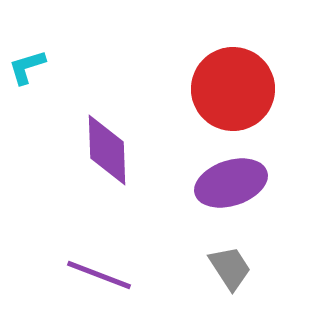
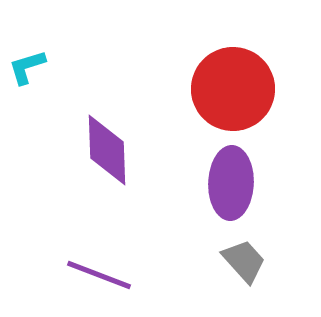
purple ellipse: rotated 70 degrees counterclockwise
gray trapezoid: moved 14 px right, 7 px up; rotated 9 degrees counterclockwise
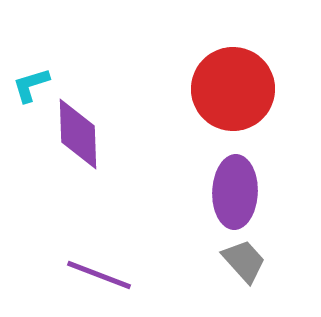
cyan L-shape: moved 4 px right, 18 px down
purple diamond: moved 29 px left, 16 px up
purple ellipse: moved 4 px right, 9 px down
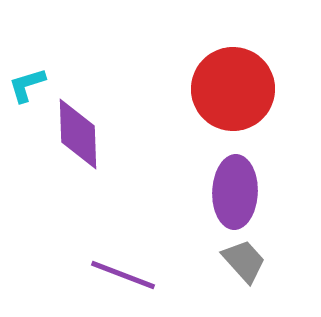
cyan L-shape: moved 4 px left
purple line: moved 24 px right
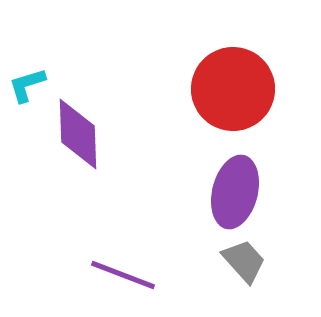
purple ellipse: rotated 12 degrees clockwise
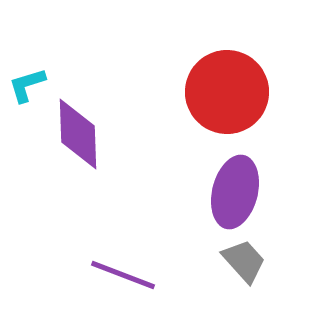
red circle: moved 6 px left, 3 px down
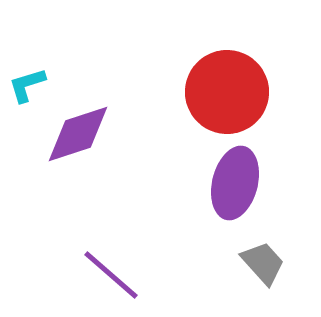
purple diamond: rotated 74 degrees clockwise
purple ellipse: moved 9 px up
gray trapezoid: moved 19 px right, 2 px down
purple line: moved 12 px left; rotated 20 degrees clockwise
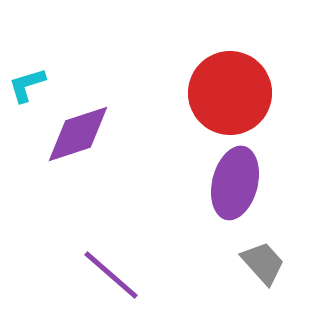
red circle: moved 3 px right, 1 px down
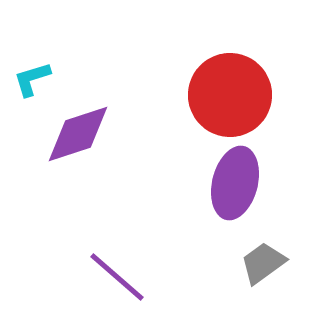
cyan L-shape: moved 5 px right, 6 px up
red circle: moved 2 px down
gray trapezoid: rotated 84 degrees counterclockwise
purple line: moved 6 px right, 2 px down
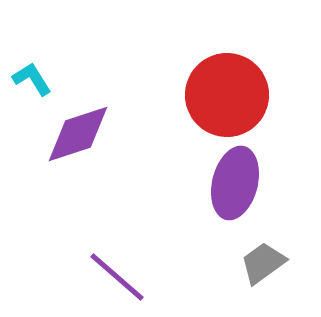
cyan L-shape: rotated 75 degrees clockwise
red circle: moved 3 px left
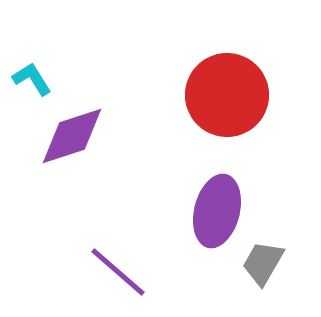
purple diamond: moved 6 px left, 2 px down
purple ellipse: moved 18 px left, 28 px down
gray trapezoid: rotated 24 degrees counterclockwise
purple line: moved 1 px right, 5 px up
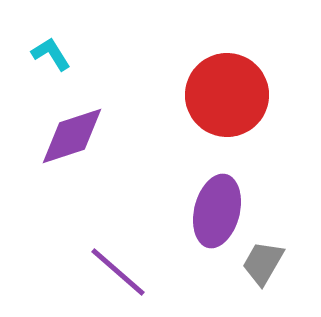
cyan L-shape: moved 19 px right, 25 px up
